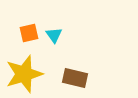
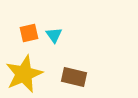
yellow star: rotated 6 degrees counterclockwise
brown rectangle: moved 1 px left, 1 px up
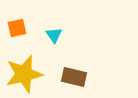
orange square: moved 12 px left, 5 px up
yellow star: rotated 9 degrees clockwise
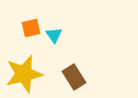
orange square: moved 14 px right
brown rectangle: rotated 45 degrees clockwise
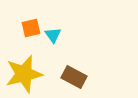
cyan triangle: moved 1 px left
brown rectangle: rotated 30 degrees counterclockwise
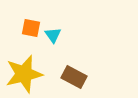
orange square: rotated 24 degrees clockwise
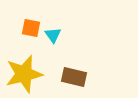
brown rectangle: rotated 15 degrees counterclockwise
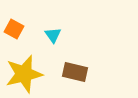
orange square: moved 17 px left, 1 px down; rotated 18 degrees clockwise
brown rectangle: moved 1 px right, 5 px up
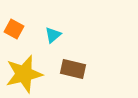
cyan triangle: rotated 24 degrees clockwise
brown rectangle: moved 2 px left, 3 px up
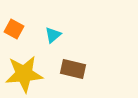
yellow star: rotated 9 degrees clockwise
